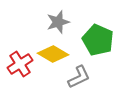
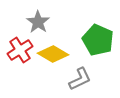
gray star: moved 20 px left; rotated 20 degrees counterclockwise
red cross: moved 14 px up
gray L-shape: moved 1 px right, 2 px down
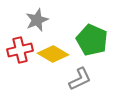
gray star: moved 1 px left, 2 px up; rotated 15 degrees clockwise
green pentagon: moved 6 px left
red cross: rotated 20 degrees clockwise
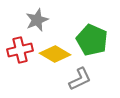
yellow diamond: moved 2 px right
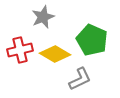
gray star: moved 6 px right, 3 px up
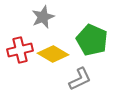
yellow diamond: moved 2 px left
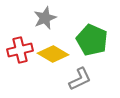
gray star: moved 2 px right, 1 px down
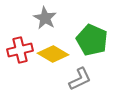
gray star: rotated 20 degrees counterclockwise
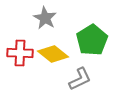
green pentagon: rotated 16 degrees clockwise
red cross: moved 3 px down; rotated 15 degrees clockwise
yellow diamond: rotated 8 degrees clockwise
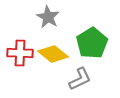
gray star: moved 3 px right, 1 px up
green pentagon: moved 3 px down
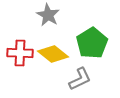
gray star: moved 2 px up
